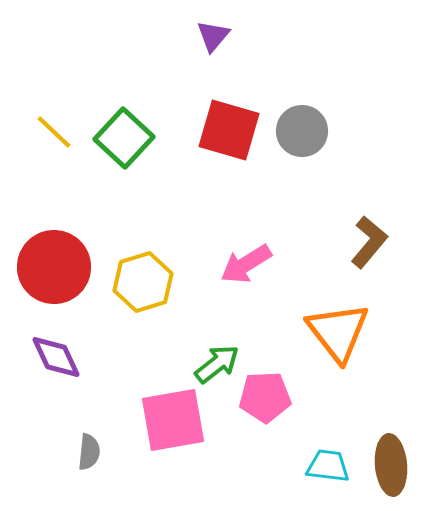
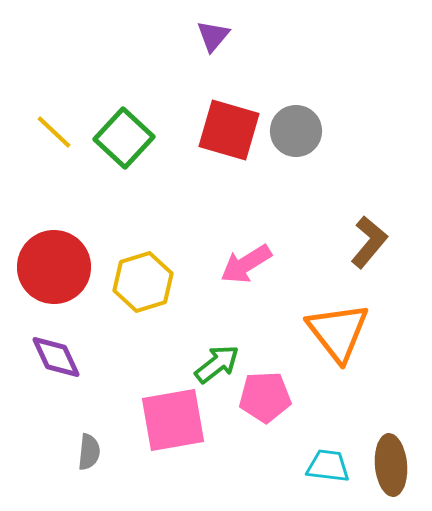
gray circle: moved 6 px left
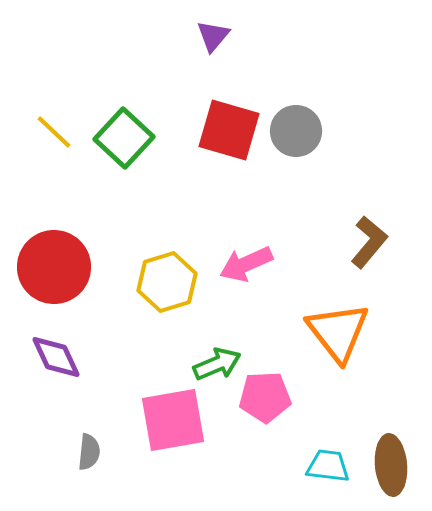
pink arrow: rotated 8 degrees clockwise
yellow hexagon: moved 24 px right
green arrow: rotated 15 degrees clockwise
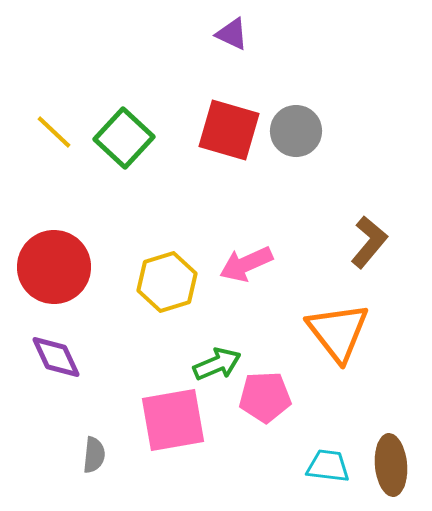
purple triangle: moved 19 px right, 2 px up; rotated 45 degrees counterclockwise
gray semicircle: moved 5 px right, 3 px down
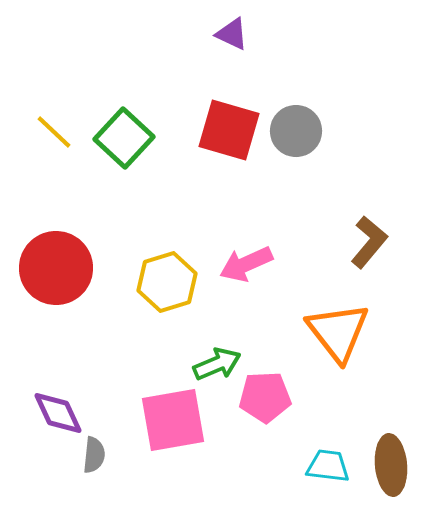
red circle: moved 2 px right, 1 px down
purple diamond: moved 2 px right, 56 px down
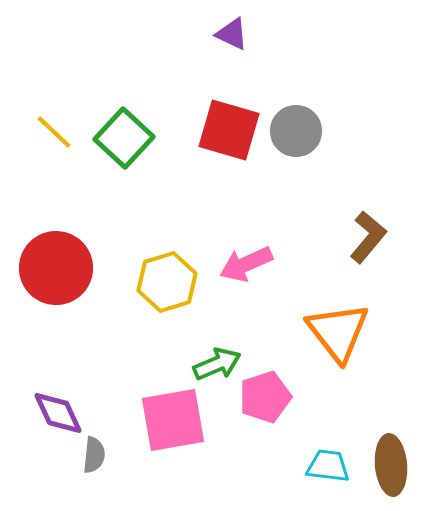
brown L-shape: moved 1 px left, 5 px up
pink pentagon: rotated 15 degrees counterclockwise
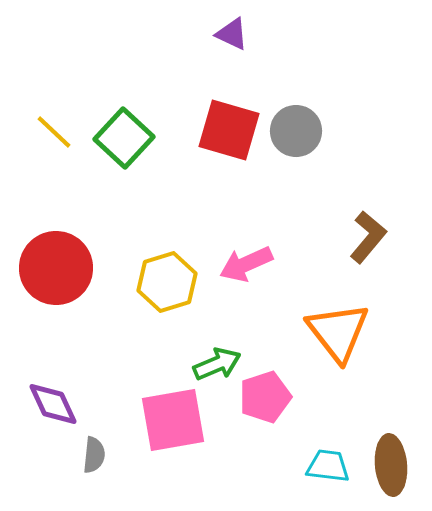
purple diamond: moved 5 px left, 9 px up
